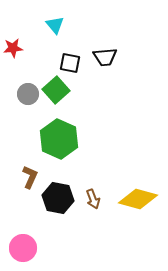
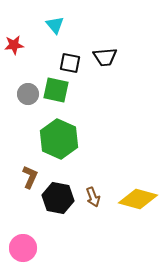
red star: moved 1 px right, 3 px up
green square: rotated 36 degrees counterclockwise
brown arrow: moved 2 px up
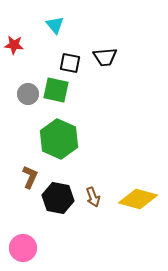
red star: rotated 12 degrees clockwise
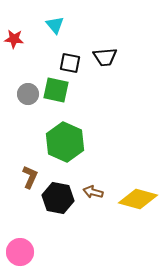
red star: moved 6 px up
green hexagon: moved 6 px right, 3 px down
brown arrow: moved 5 px up; rotated 126 degrees clockwise
pink circle: moved 3 px left, 4 px down
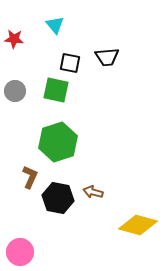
black trapezoid: moved 2 px right
gray circle: moved 13 px left, 3 px up
green hexagon: moved 7 px left; rotated 18 degrees clockwise
yellow diamond: moved 26 px down
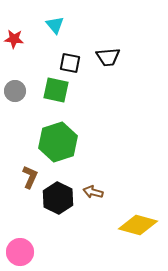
black trapezoid: moved 1 px right
black hexagon: rotated 16 degrees clockwise
